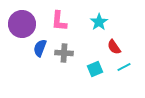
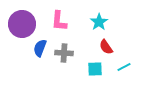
red semicircle: moved 8 px left
cyan square: rotated 21 degrees clockwise
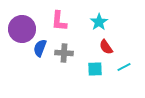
purple circle: moved 5 px down
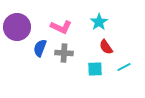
pink L-shape: moved 2 px right, 6 px down; rotated 70 degrees counterclockwise
purple circle: moved 5 px left, 2 px up
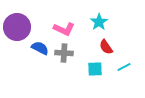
pink L-shape: moved 3 px right, 2 px down
blue semicircle: rotated 96 degrees clockwise
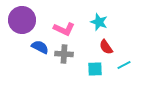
cyan star: rotated 18 degrees counterclockwise
purple circle: moved 5 px right, 7 px up
blue semicircle: moved 1 px up
gray cross: moved 1 px down
cyan line: moved 2 px up
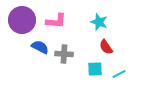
pink L-shape: moved 8 px left, 8 px up; rotated 20 degrees counterclockwise
cyan line: moved 5 px left, 9 px down
